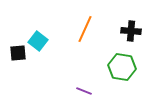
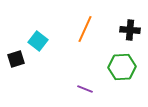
black cross: moved 1 px left, 1 px up
black square: moved 2 px left, 6 px down; rotated 12 degrees counterclockwise
green hexagon: rotated 12 degrees counterclockwise
purple line: moved 1 px right, 2 px up
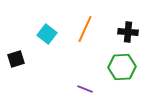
black cross: moved 2 px left, 2 px down
cyan square: moved 9 px right, 7 px up
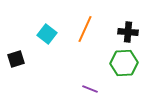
green hexagon: moved 2 px right, 4 px up
purple line: moved 5 px right
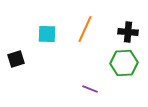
cyan square: rotated 36 degrees counterclockwise
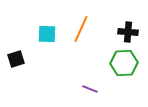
orange line: moved 4 px left
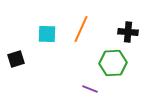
green hexagon: moved 11 px left
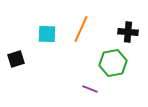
green hexagon: rotated 8 degrees counterclockwise
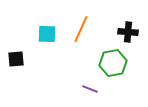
black square: rotated 12 degrees clockwise
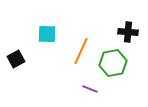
orange line: moved 22 px down
black square: rotated 24 degrees counterclockwise
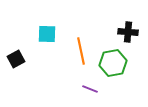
orange line: rotated 36 degrees counterclockwise
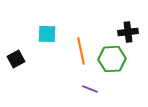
black cross: rotated 12 degrees counterclockwise
green hexagon: moved 1 px left, 4 px up; rotated 8 degrees clockwise
